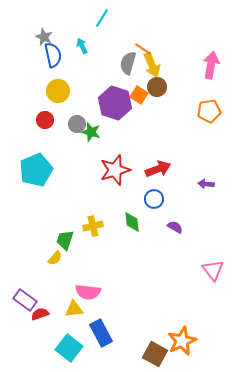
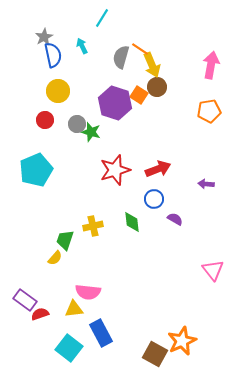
gray star: rotated 18 degrees clockwise
orange line: moved 3 px left
gray semicircle: moved 7 px left, 6 px up
purple semicircle: moved 8 px up
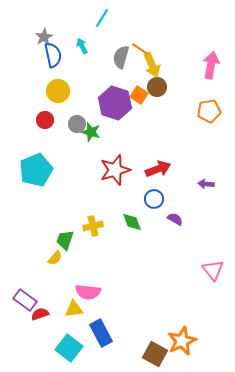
green diamond: rotated 15 degrees counterclockwise
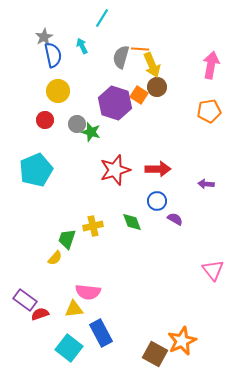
orange line: rotated 30 degrees counterclockwise
red arrow: rotated 20 degrees clockwise
blue circle: moved 3 px right, 2 px down
green trapezoid: moved 2 px right, 1 px up
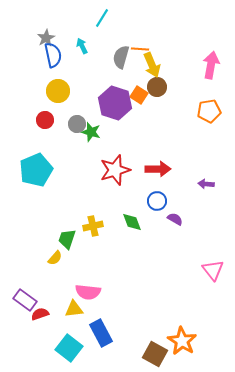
gray star: moved 2 px right, 1 px down
orange star: rotated 16 degrees counterclockwise
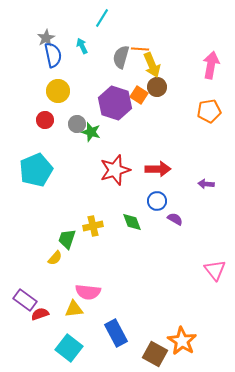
pink triangle: moved 2 px right
blue rectangle: moved 15 px right
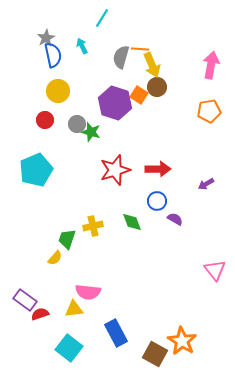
purple arrow: rotated 35 degrees counterclockwise
